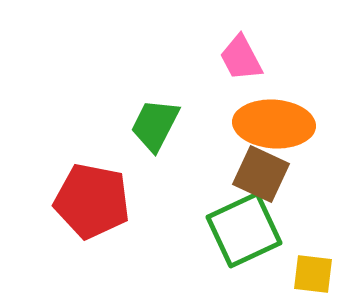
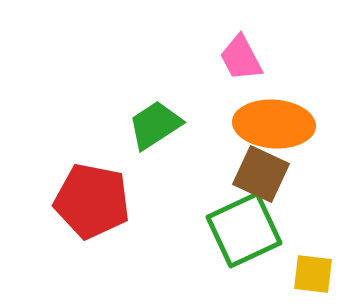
green trapezoid: rotated 30 degrees clockwise
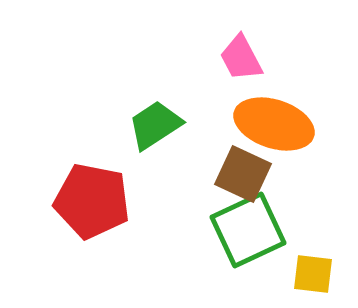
orange ellipse: rotated 14 degrees clockwise
brown square: moved 18 px left
green square: moved 4 px right
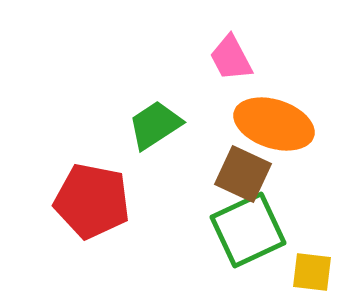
pink trapezoid: moved 10 px left
yellow square: moved 1 px left, 2 px up
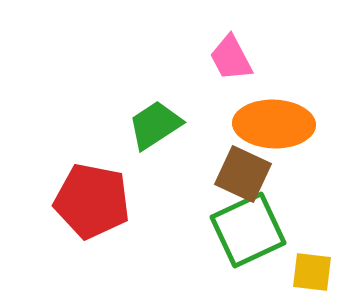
orange ellipse: rotated 16 degrees counterclockwise
